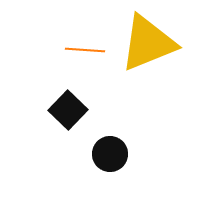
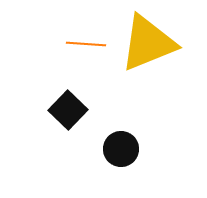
orange line: moved 1 px right, 6 px up
black circle: moved 11 px right, 5 px up
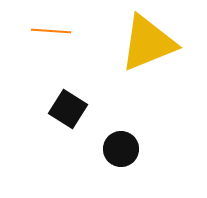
orange line: moved 35 px left, 13 px up
black square: moved 1 px up; rotated 12 degrees counterclockwise
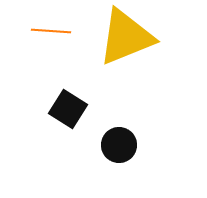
yellow triangle: moved 22 px left, 6 px up
black circle: moved 2 px left, 4 px up
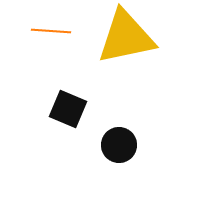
yellow triangle: rotated 10 degrees clockwise
black square: rotated 9 degrees counterclockwise
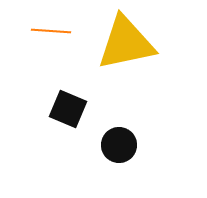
yellow triangle: moved 6 px down
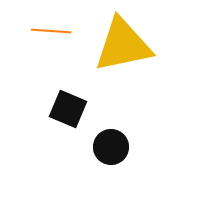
yellow triangle: moved 3 px left, 2 px down
black circle: moved 8 px left, 2 px down
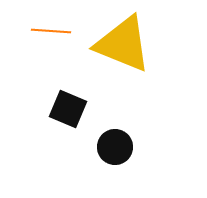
yellow triangle: moved 1 px up; rotated 34 degrees clockwise
black circle: moved 4 px right
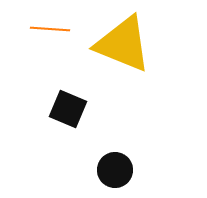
orange line: moved 1 px left, 2 px up
black circle: moved 23 px down
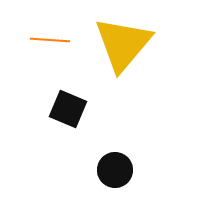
orange line: moved 11 px down
yellow triangle: rotated 48 degrees clockwise
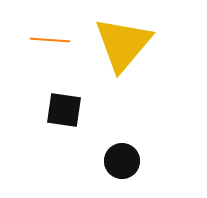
black square: moved 4 px left, 1 px down; rotated 15 degrees counterclockwise
black circle: moved 7 px right, 9 px up
